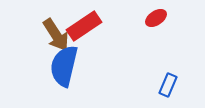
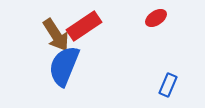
blue semicircle: rotated 9 degrees clockwise
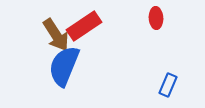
red ellipse: rotated 60 degrees counterclockwise
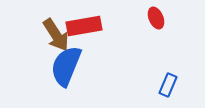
red ellipse: rotated 20 degrees counterclockwise
red rectangle: rotated 24 degrees clockwise
blue semicircle: moved 2 px right
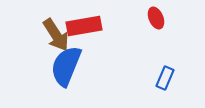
blue rectangle: moved 3 px left, 7 px up
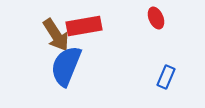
blue rectangle: moved 1 px right, 1 px up
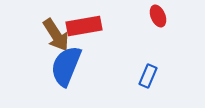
red ellipse: moved 2 px right, 2 px up
blue rectangle: moved 18 px left, 1 px up
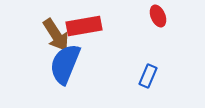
blue semicircle: moved 1 px left, 2 px up
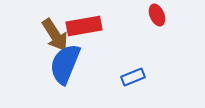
red ellipse: moved 1 px left, 1 px up
brown arrow: moved 1 px left
blue rectangle: moved 15 px left, 1 px down; rotated 45 degrees clockwise
